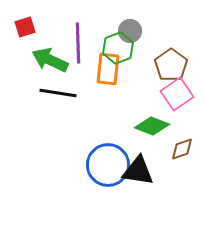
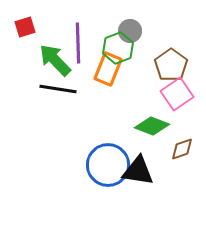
green arrow: moved 5 px right; rotated 21 degrees clockwise
orange rectangle: rotated 16 degrees clockwise
black line: moved 4 px up
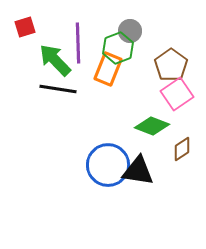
brown diamond: rotated 15 degrees counterclockwise
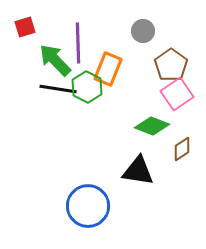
gray circle: moved 13 px right
green hexagon: moved 31 px left, 39 px down; rotated 12 degrees counterclockwise
blue circle: moved 20 px left, 41 px down
